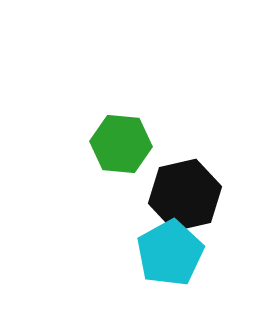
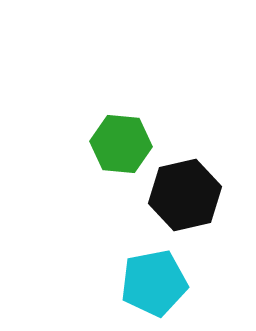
cyan pentagon: moved 16 px left, 30 px down; rotated 18 degrees clockwise
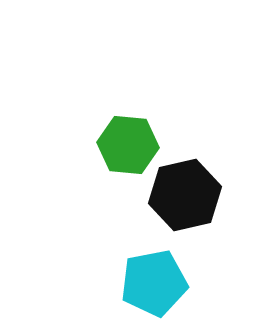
green hexagon: moved 7 px right, 1 px down
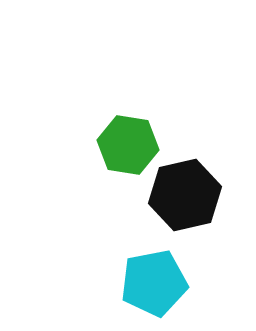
green hexagon: rotated 4 degrees clockwise
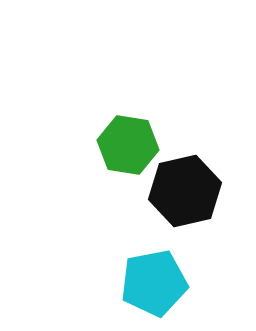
black hexagon: moved 4 px up
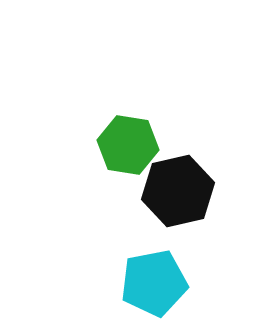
black hexagon: moved 7 px left
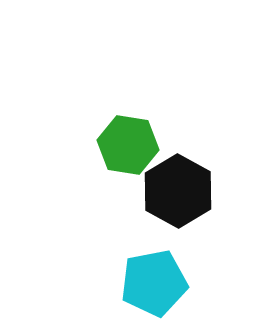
black hexagon: rotated 18 degrees counterclockwise
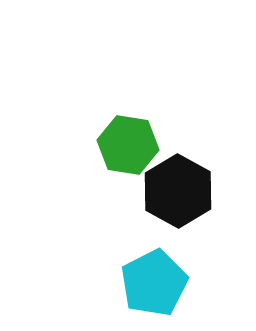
cyan pentagon: rotated 16 degrees counterclockwise
